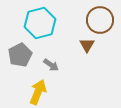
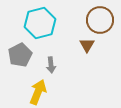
gray arrow: rotated 49 degrees clockwise
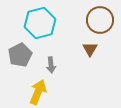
brown triangle: moved 3 px right, 4 px down
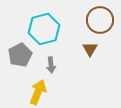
cyan hexagon: moved 4 px right, 6 px down
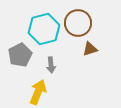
brown circle: moved 22 px left, 3 px down
brown triangle: rotated 42 degrees clockwise
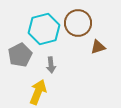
brown triangle: moved 8 px right, 2 px up
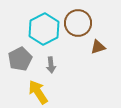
cyan hexagon: rotated 12 degrees counterclockwise
gray pentagon: moved 4 px down
yellow arrow: rotated 55 degrees counterclockwise
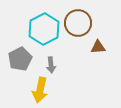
brown triangle: rotated 14 degrees clockwise
yellow arrow: moved 2 px right, 2 px up; rotated 135 degrees counterclockwise
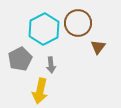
brown triangle: rotated 49 degrees counterclockwise
yellow arrow: moved 1 px down
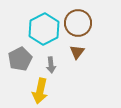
brown triangle: moved 21 px left, 5 px down
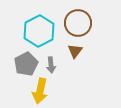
cyan hexagon: moved 5 px left, 2 px down
brown triangle: moved 2 px left, 1 px up
gray pentagon: moved 6 px right, 5 px down
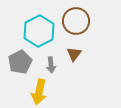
brown circle: moved 2 px left, 2 px up
brown triangle: moved 1 px left, 3 px down
gray pentagon: moved 6 px left, 2 px up
yellow arrow: moved 1 px left, 1 px down
